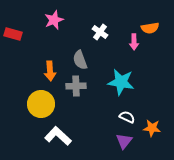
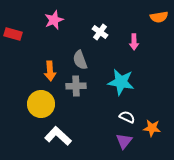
orange semicircle: moved 9 px right, 11 px up
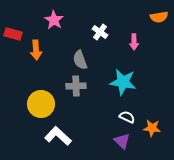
pink star: rotated 18 degrees counterclockwise
orange arrow: moved 14 px left, 21 px up
cyan star: moved 2 px right
purple triangle: moved 2 px left; rotated 24 degrees counterclockwise
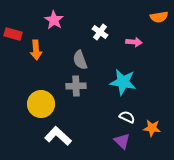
pink arrow: rotated 84 degrees counterclockwise
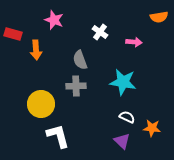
pink star: rotated 12 degrees counterclockwise
white L-shape: rotated 32 degrees clockwise
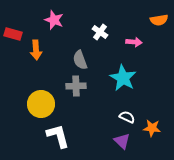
orange semicircle: moved 3 px down
cyan star: moved 4 px up; rotated 20 degrees clockwise
